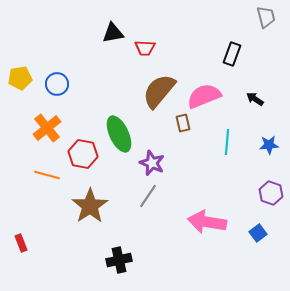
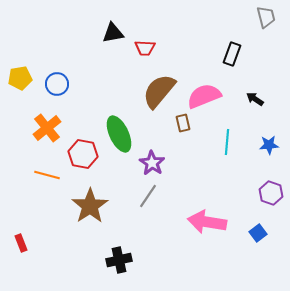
purple star: rotated 10 degrees clockwise
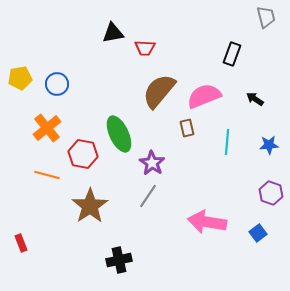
brown rectangle: moved 4 px right, 5 px down
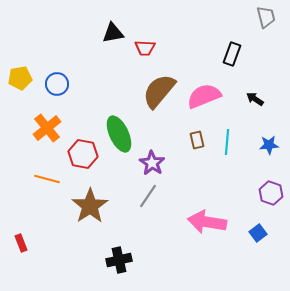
brown rectangle: moved 10 px right, 12 px down
orange line: moved 4 px down
